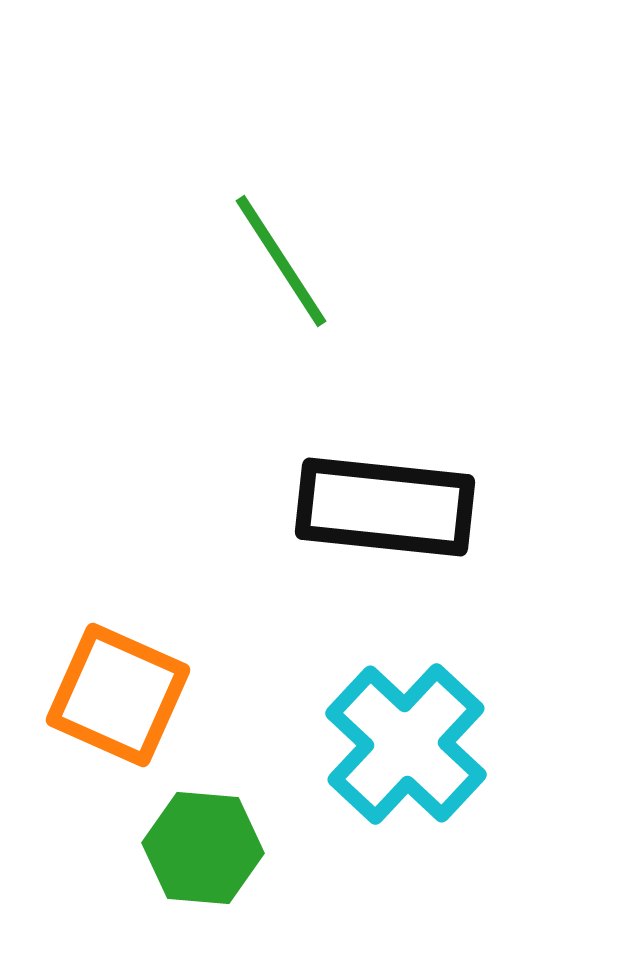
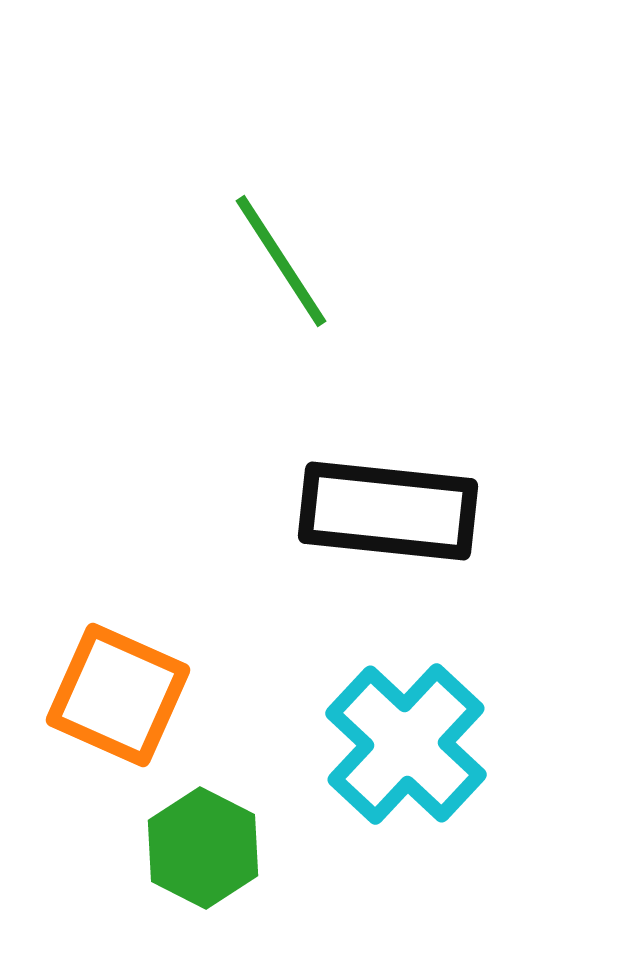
black rectangle: moved 3 px right, 4 px down
green hexagon: rotated 22 degrees clockwise
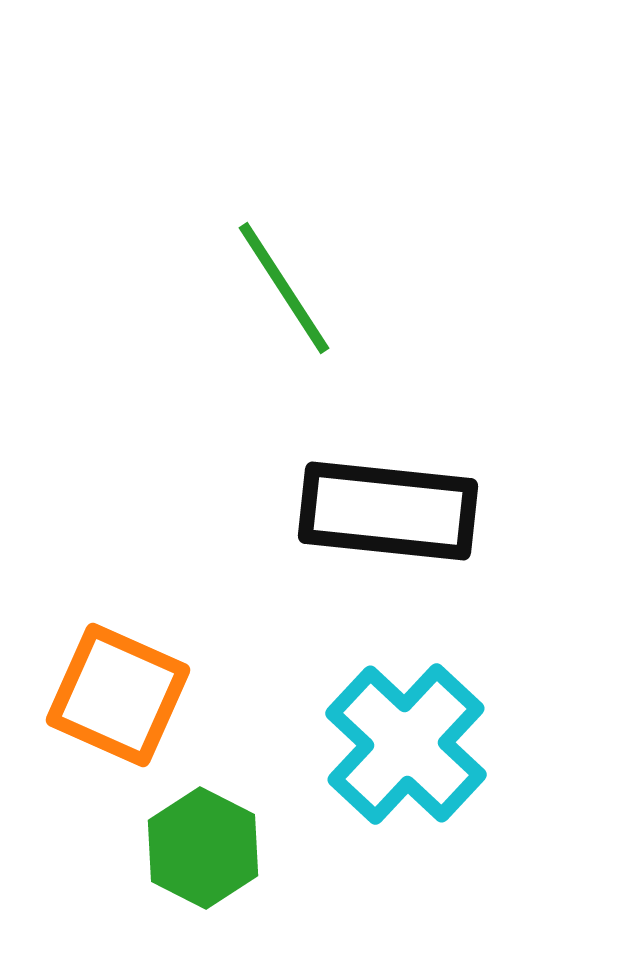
green line: moved 3 px right, 27 px down
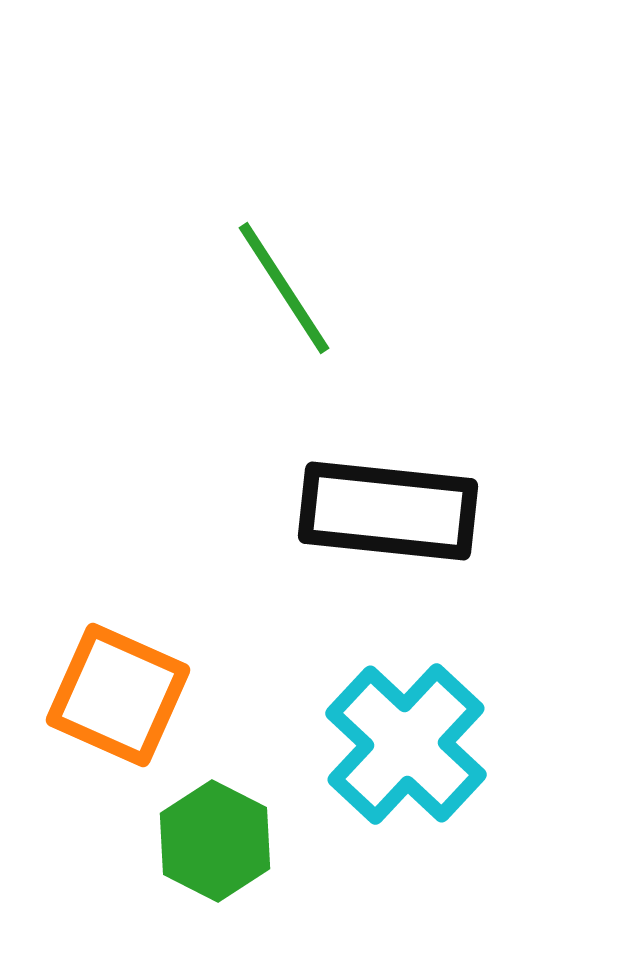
green hexagon: moved 12 px right, 7 px up
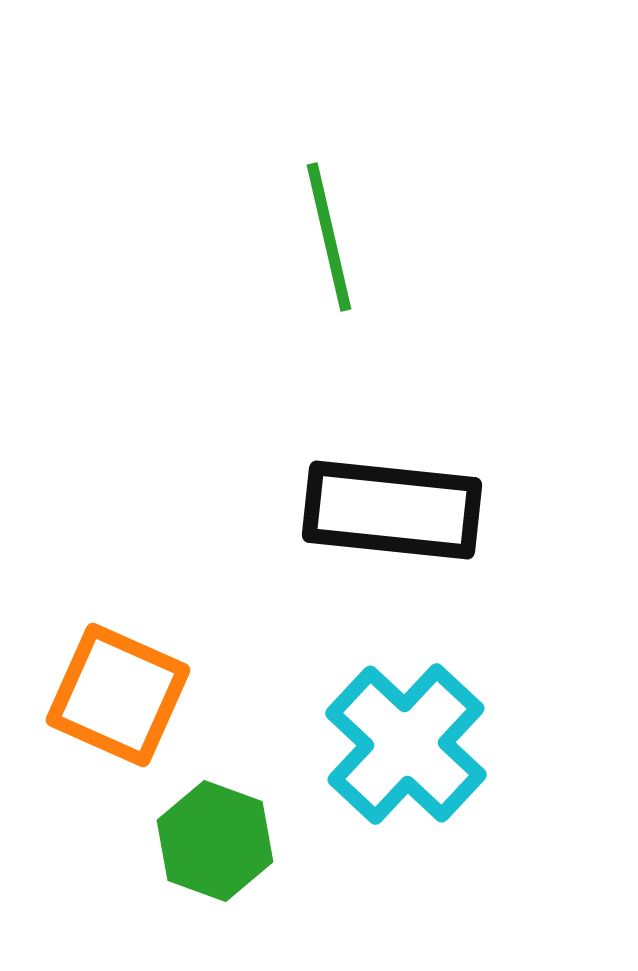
green line: moved 45 px right, 51 px up; rotated 20 degrees clockwise
black rectangle: moved 4 px right, 1 px up
green hexagon: rotated 7 degrees counterclockwise
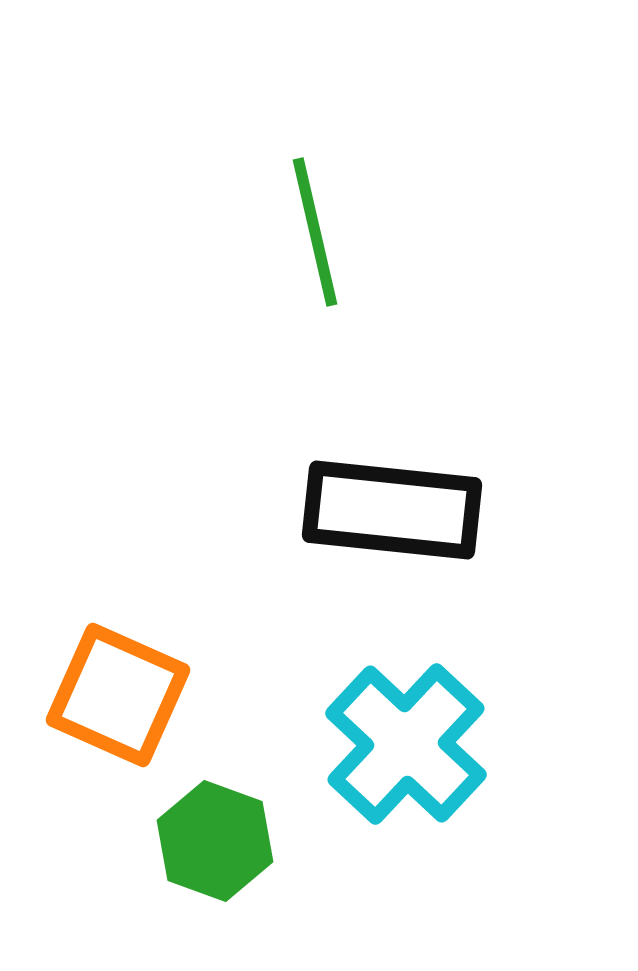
green line: moved 14 px left, 5 px up
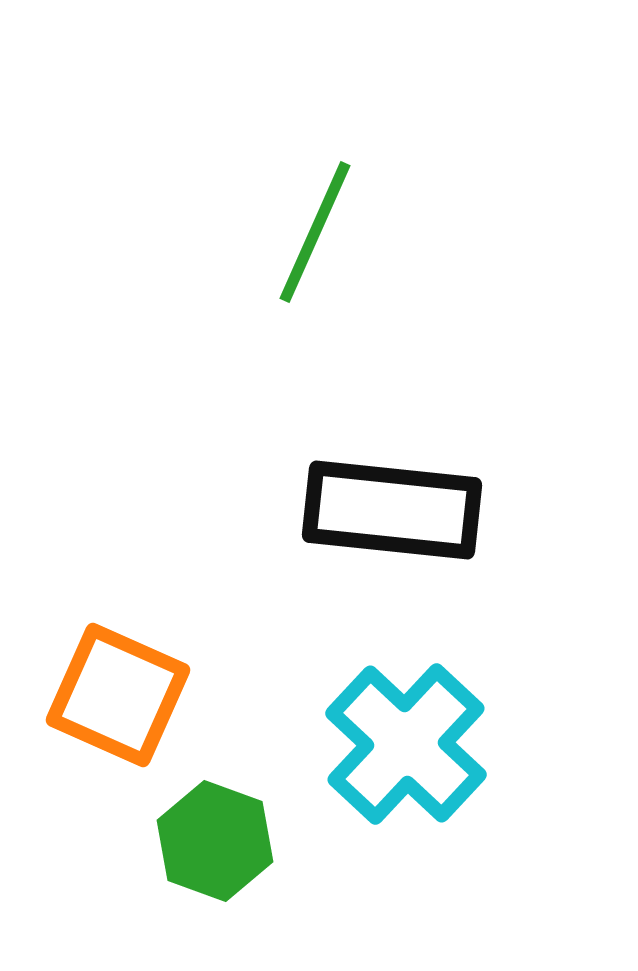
green line: rotated 37 degrees clockwise
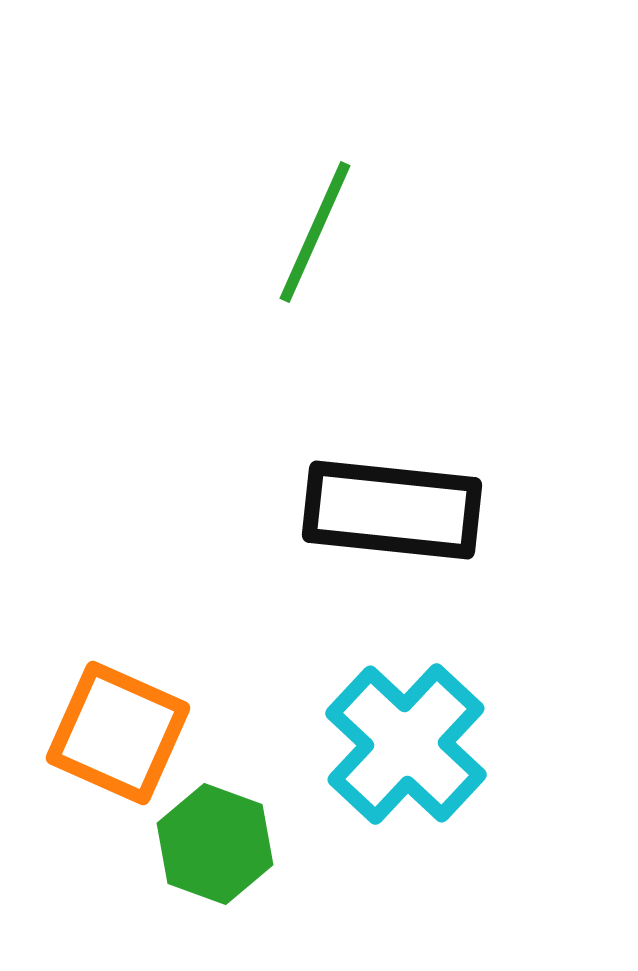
orange square: moved 38 px down
green hexagon: moved 3 px down
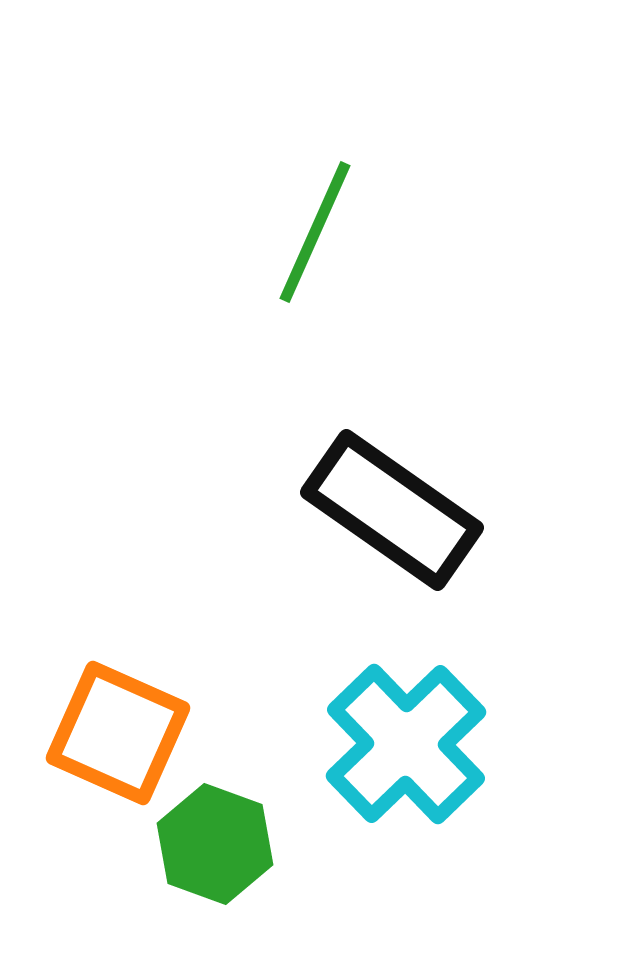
black rectangle: rotated 29 degrees clockwise
cyan cross: rotated 3 degrees clockwise
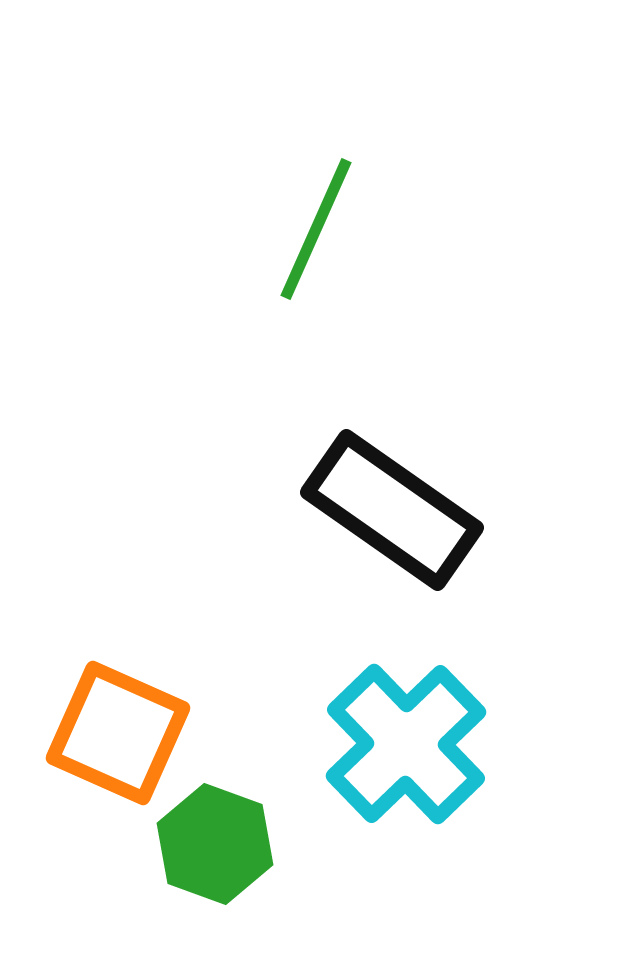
green line: moved 1 px right, 3 px up
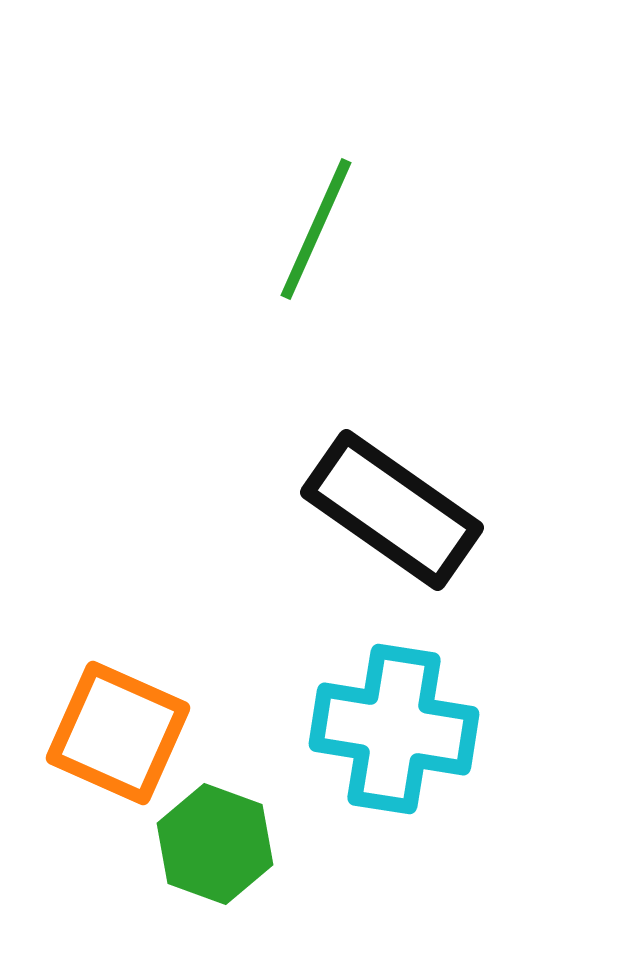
cyan cross: moved 12 px left, 15 px up; rotated 37 degrees counterclockwise
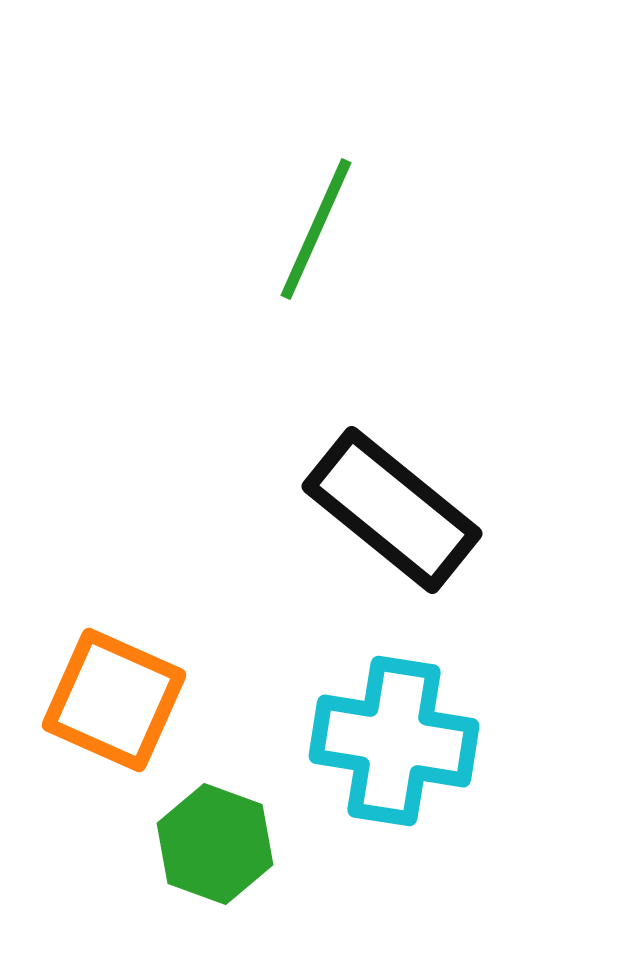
black rectangle: rotated 4 degrees clockwise
cyan cross: moved 12 px down
orange square: moved 4 px left, 33 px up
